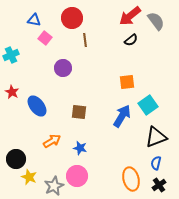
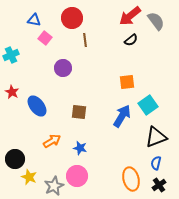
black circle: moved 1 px left
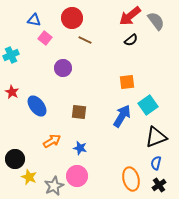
brown line: rotated 56 degrees counterclockwise
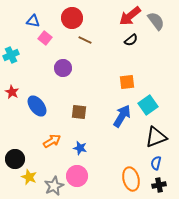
blue triangle: moved 1 px left, 1 px down
black cross: rotated 24 degrees clockwise
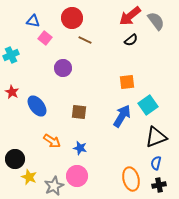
orange arrow: rotated 66 degrees clockwise
